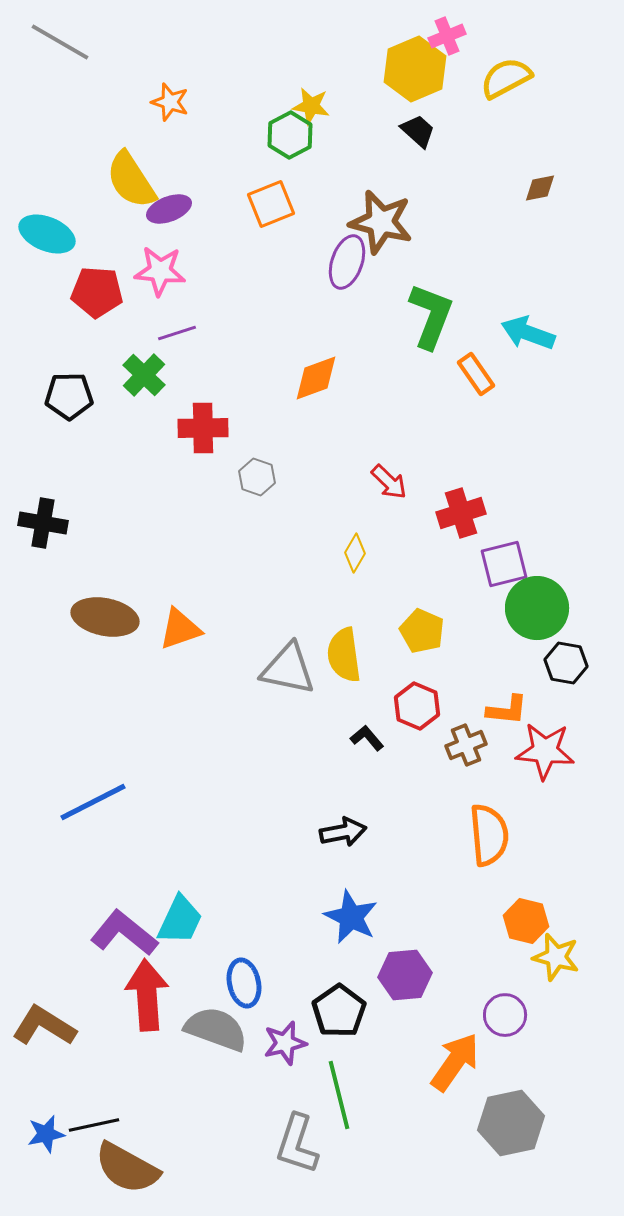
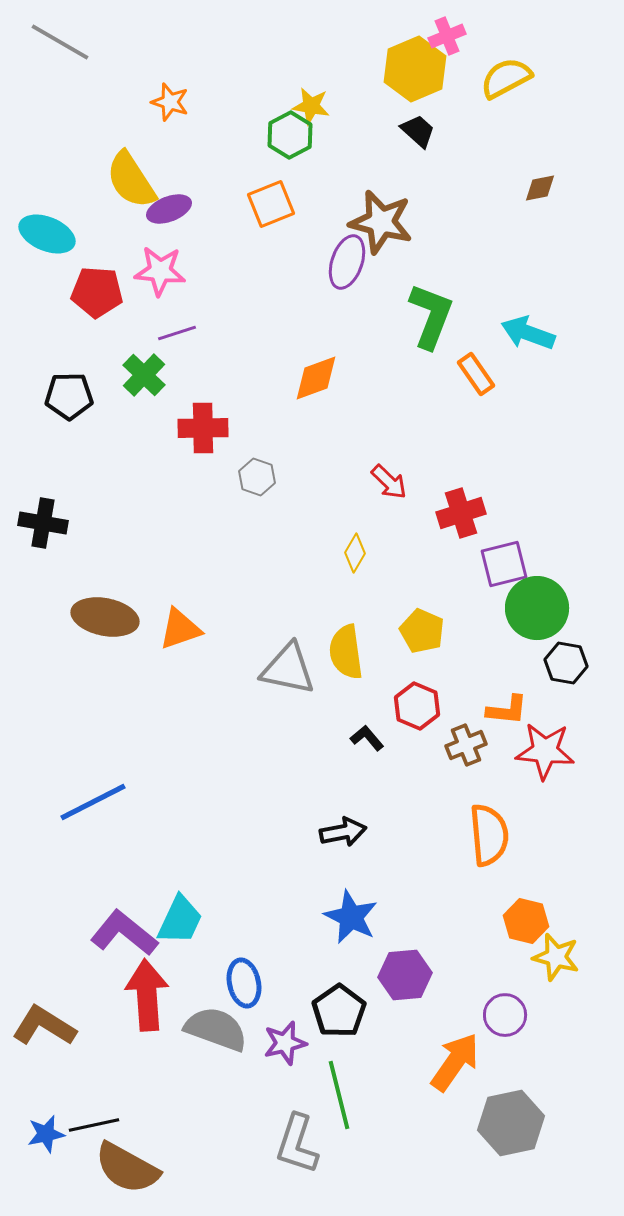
yellow semicircle at (344, 655): moved 2 px right, 3 px up
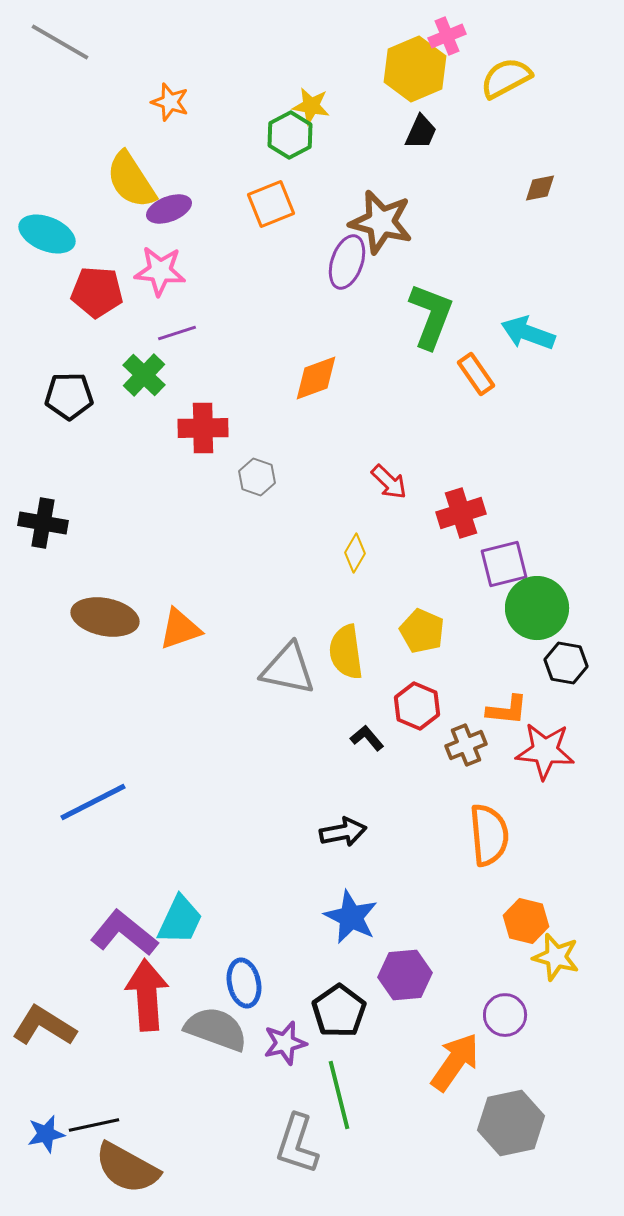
black trapezoid at (418, 131): moved 3 px right, 1 px down; rotated 72 degrees clockwise
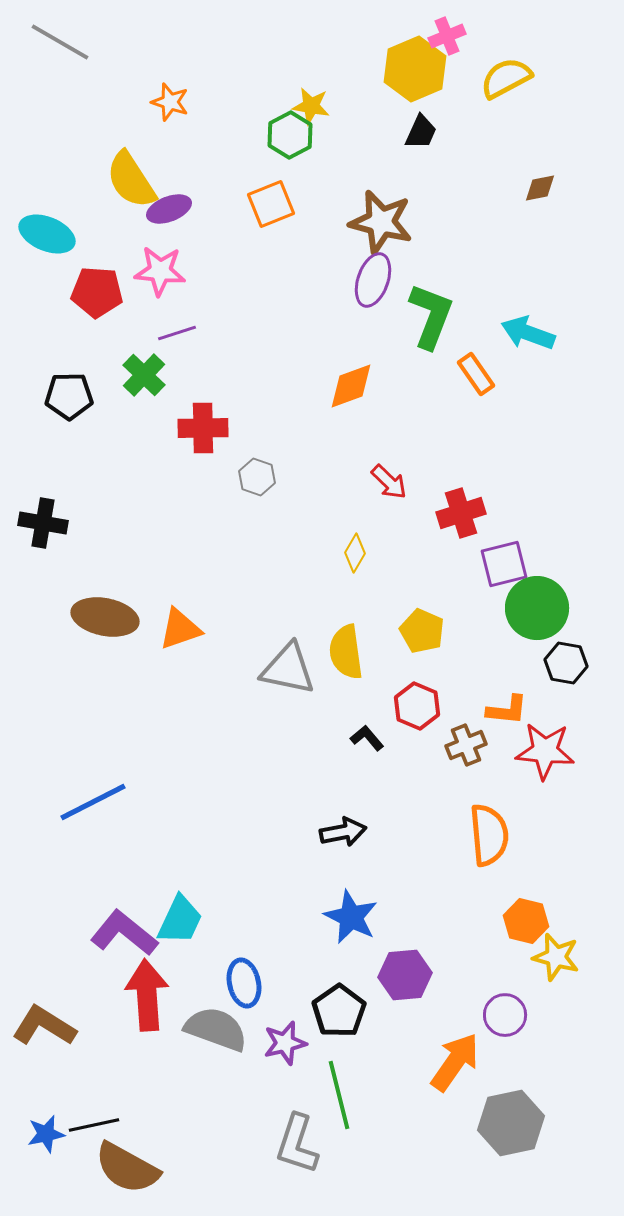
purple ellipse at (347, 262): moved 26 px right, 18 px down
orange diamond at (316, 378): moved 35 px right, 8 px down
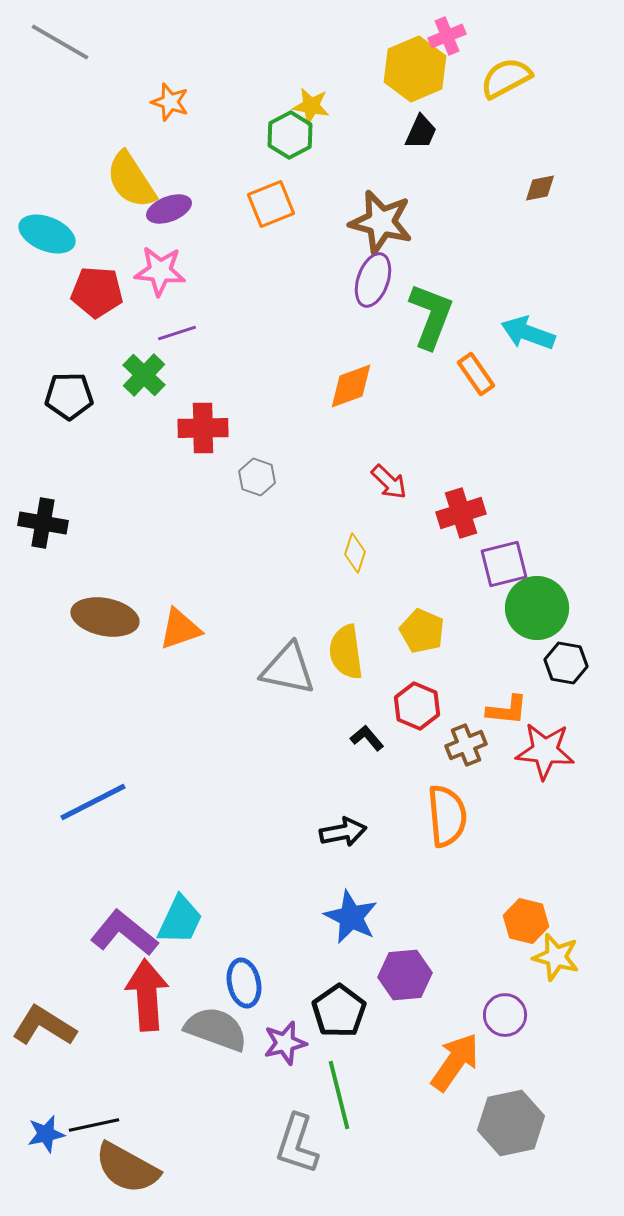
yellow diamond at (355, 553): rotated 12 degrees counterclockwise
orange semicircle at (489, 835): moved 42 px left, 19 px up
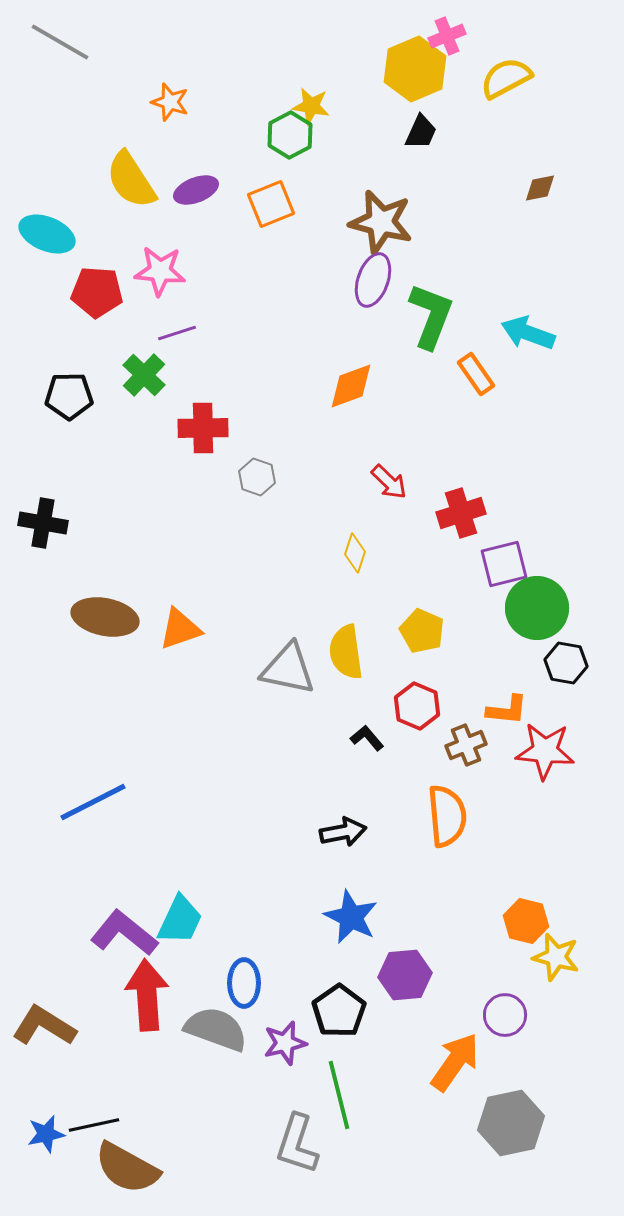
purple ellipse at (169, 209): moved 27 px right, 19 px up
blue ellipse at (244, 983): rotated 12 degrees clockwise
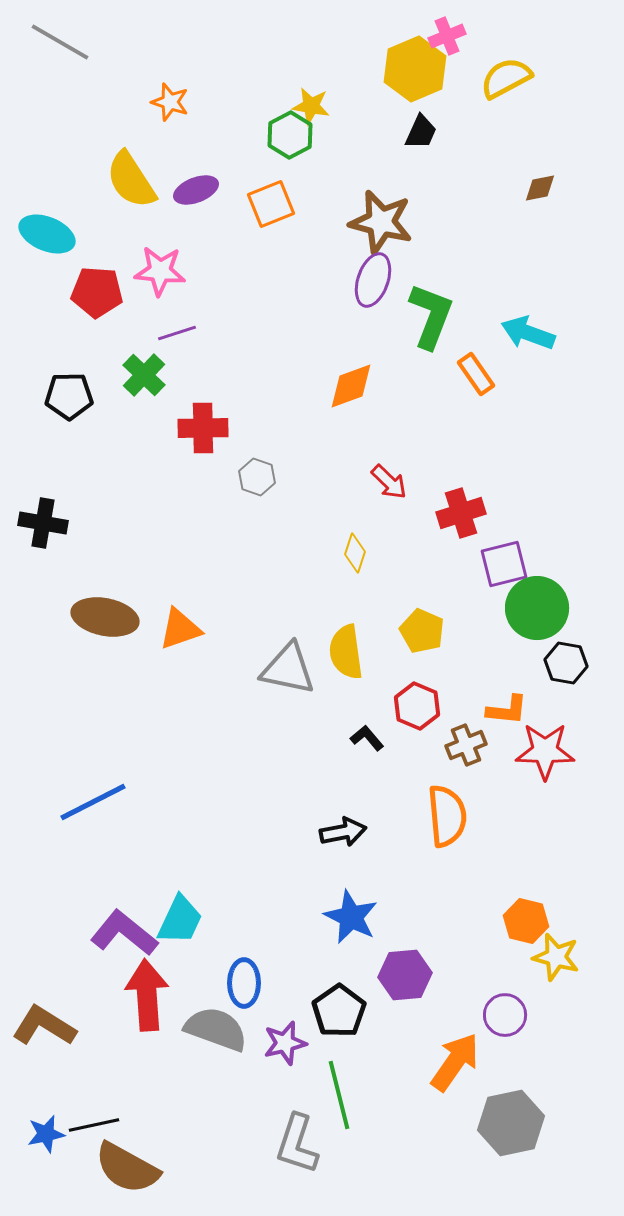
red star at (545, 751): rotated 4 degrees counterclockwise
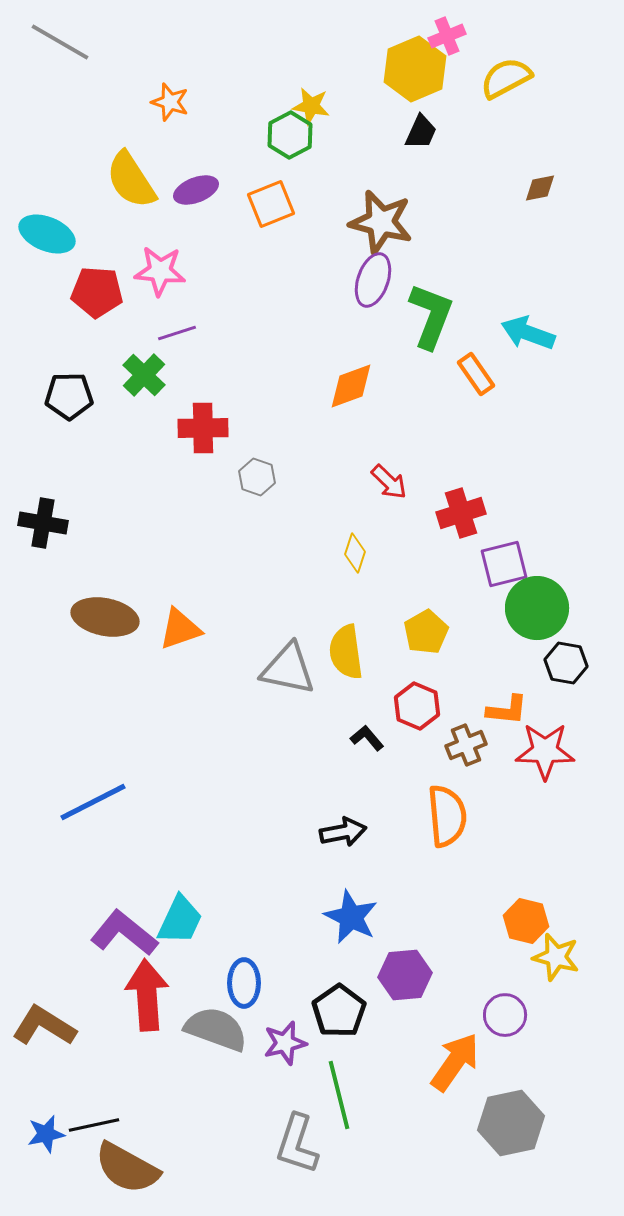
yellow pentagon at (422, 631): moved 4 px right, 1 px down; rotated 18 degrees clockwise
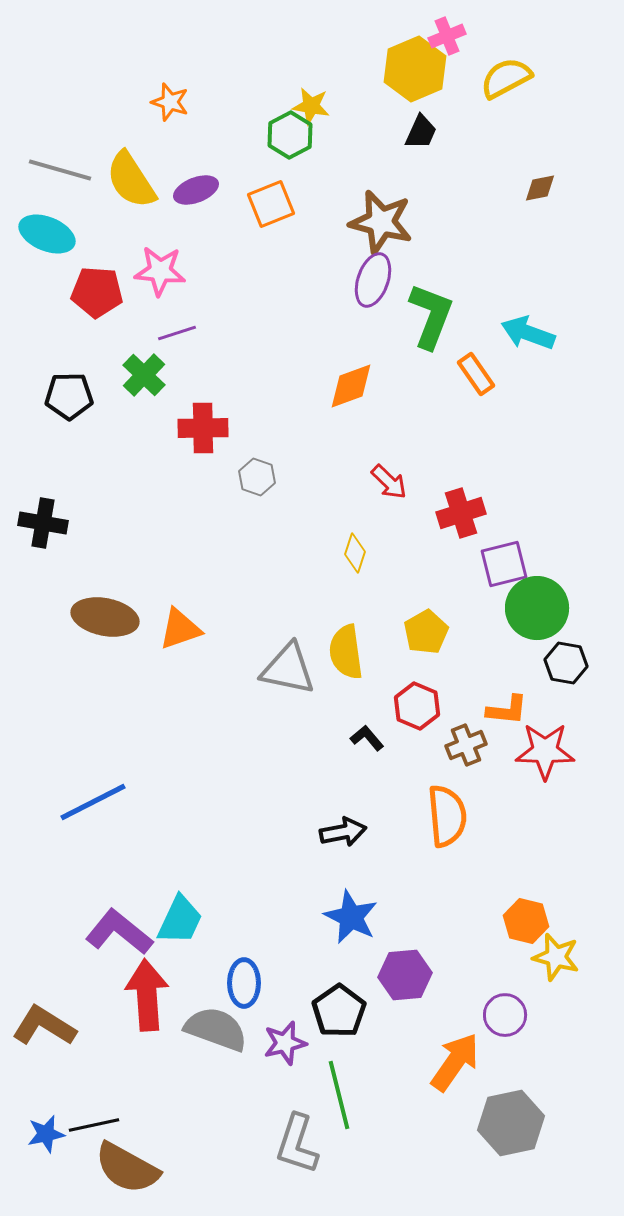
gray line at (60, 42): moved 128 px down; rotated 14 degrees counterclockwise
purple L-shape at (124, 933): moved 5 px left, 1 px up
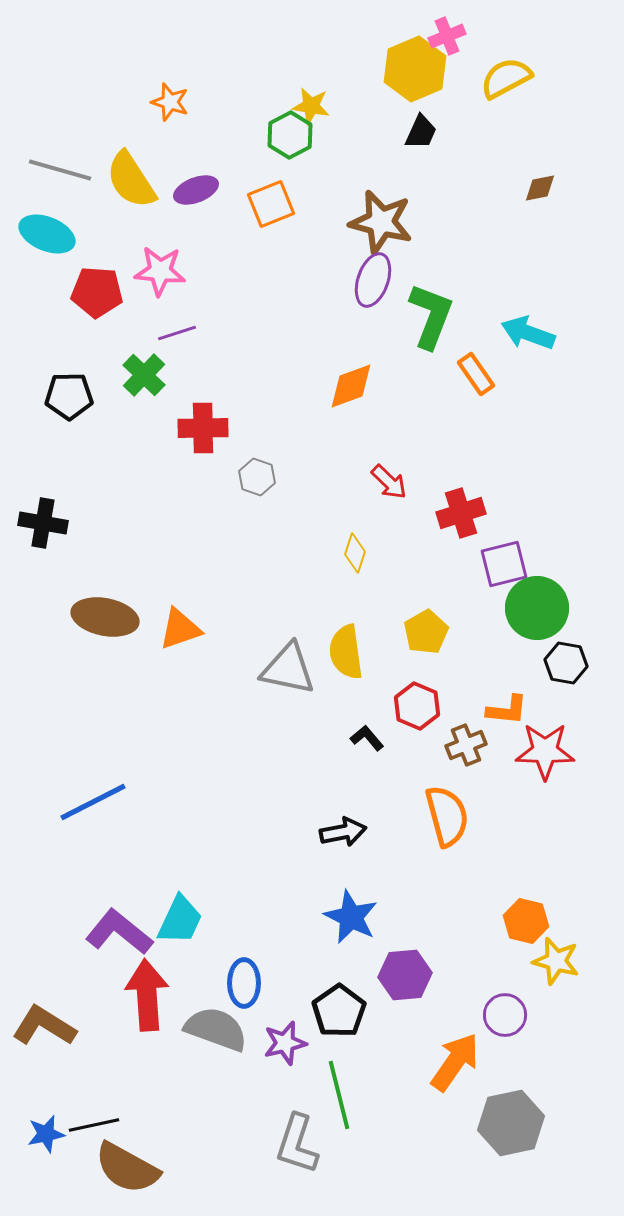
orange semicircle at (447, 816): rotated 10 degrees counterclockwise
yellow star at (556, 957): moved 4 px down
